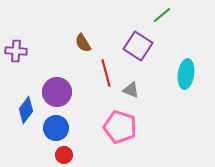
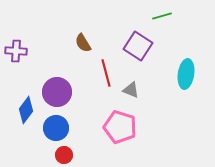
green line: moved 1 px down; rotated 24 degrees clockwise
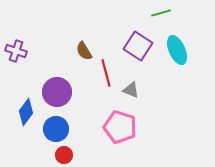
green line: moved 1 px left, 3 px up
brown semicircle: moved 1 px right, 8 px down
purple cross: rotated 15 degrees clockwise
cyan ellipse: moved 9 px left, 24 px up; rotated 32 degrees counterclockwise
blue diamond: moved 2 px down
blue circle: moved 1 px down
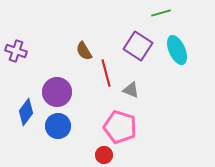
blue circle: moved 2 px right, 3 px up
red circle: moved 40 px right
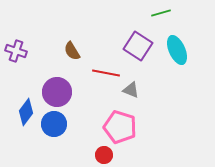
brown semicircle: moved 12 px left
red line: rotated 64 degrees counterclockwise
blue circle: moved 4 px left, 2 px up
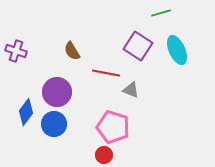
pink pentagon: moved 7 px left
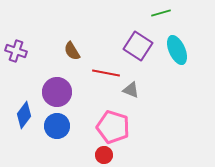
blue diamond: moved 2 px left, 3 px down
blue circle: moved 3 px right, 2 px down
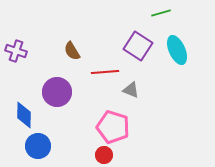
red line: moved 1 px left, 1 px up; rotated 16 degrees counterclockwise
blue diamond: rotated 36 degrees counterclockwise
blue circle: moved 19 px left, 20 px down
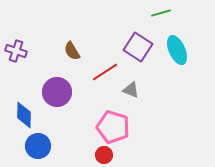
purple square: moved 1 px down
red line: rotated 28 degrees counterclockwise
